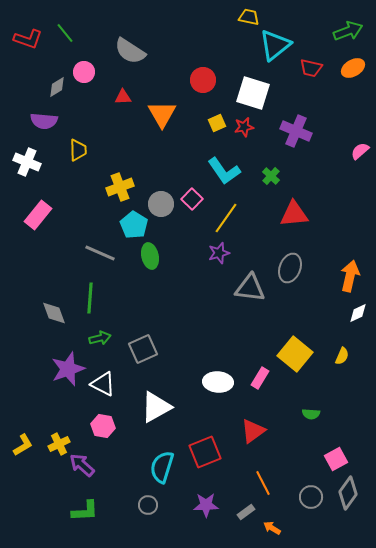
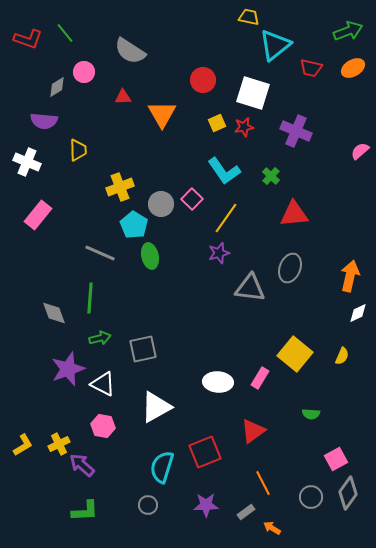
gray square at (143, 349): rotated 12 degrees clockwise
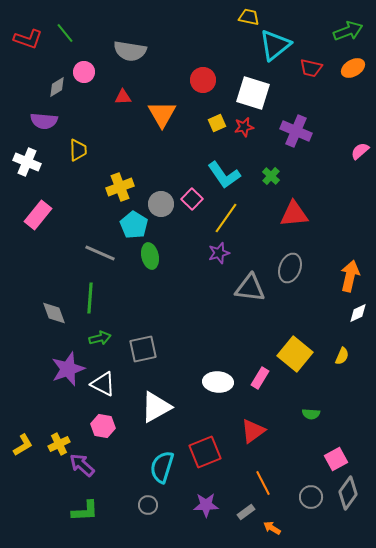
gray semicircle at (130, 51): rotated 24 degrees counterclockwise
cyan L-shape at (224, 171): moved 4 px down
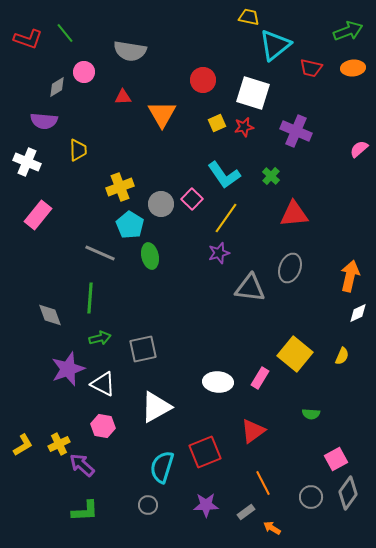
orange ellipse at (353, 68): rotated 25 degrees clockwise
pink semicircle at (360, 151): moved 1 px left, 2 px up
cyan pentagon at (134, 225): moved 4 px left
gray diamond at (54, 313): moved 4 px left, 2 px down
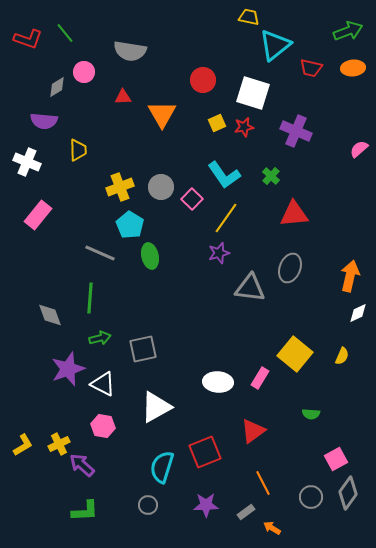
gray circle at (161, 204): moved 17 px up
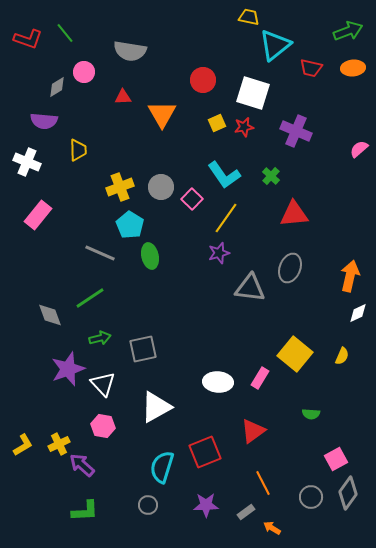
green line at (90, 298): rotated 52 degrees clockwise
white triangle at (103, 384): rotated 20 degrees clockwise
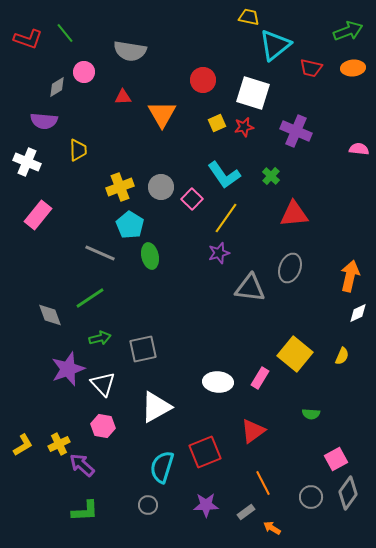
pink semicircle at (359, 149): rotated 48 degrees clockwise
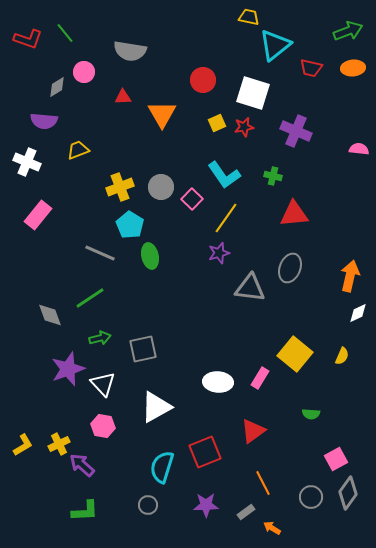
yellow trapezoid at (78, 150): rotated 110 degrees counterclockwise
green cross at (271, 176): moved 2 px right; rotated 30 degrees counterclockwise
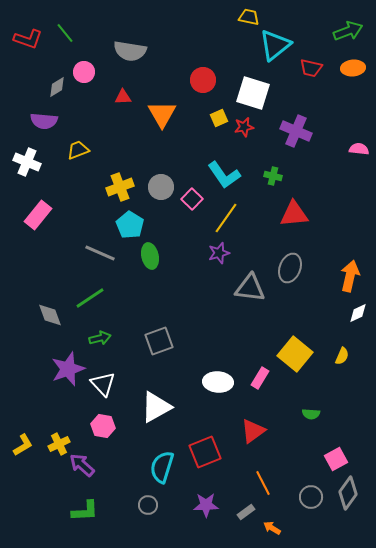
yellow square at (217, 123): moved 2 px right, 5 px up
gray square at (143, 349): moved 16 px right, 8 px up; rotated 8 degrees counterclockwise
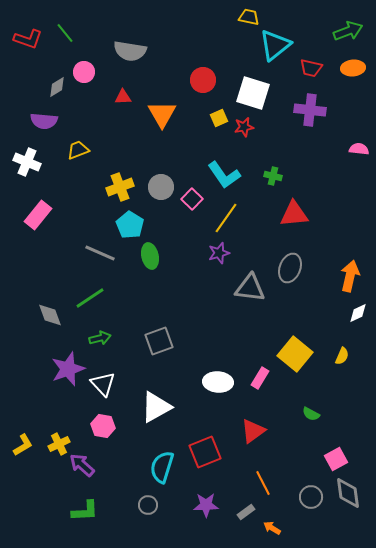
purple cross at (296, 131): moved 14 px right, 21 px up; rotated 16 degrees counterclockwise
green semicircle at (311, 414): rotated 24 degrees clockwise
gray diamond at (348, 493): rotated 44 degrees counterclockwise
